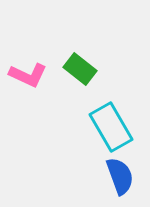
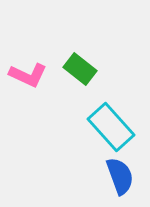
cyan rectangle: rotated 12 degrees counterclockwise
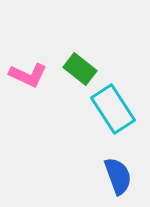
cyan rectangle: moved 2 px right, 18 px up; rotated 9 degrees clockwise
blue semicircle: moved 2 px left
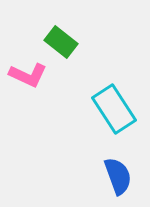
green rectangle: moved 19 px left, 27 px up
cyan rectangle: moved 1 px right
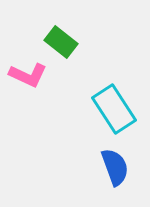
blue semicircle: moved 3 px left, 9 px up
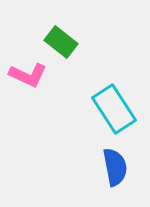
blue semicircle: rotated 9 degrees clockwise
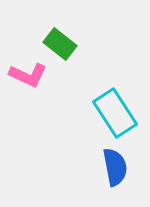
green rectangle: moved 1 px left, 2 px down
cyan rectangle: moved 1 px right, 4 px down
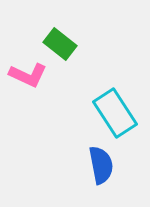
blue semicircle: moved 14 px left, 2 px up
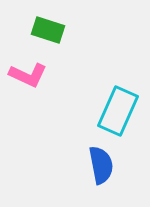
green rectangle: moved 12 px left, 14 px up; rotated 20 degrees counterclockwise
cyan rectangle: moved 3 px right, 2 px up; rotated 57 degrees clockwise
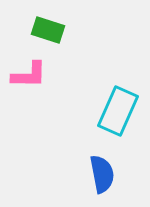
pink L-shape: moved 1 px right; rotated 24 degrees counterclockwise
blue semicircle: moved 1 px right, 9 px down
